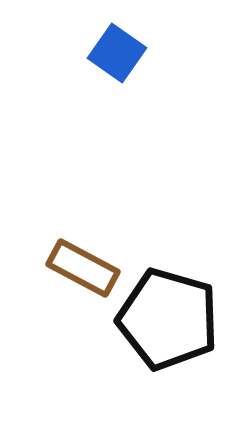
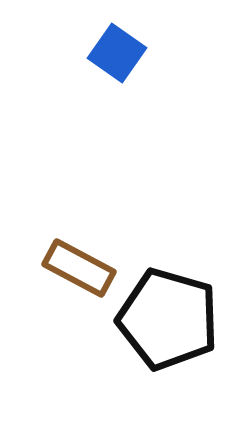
brown rectangle: moved 4 px left
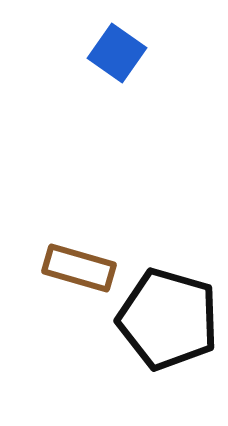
brown rectangle: rotated 12 degrees counterclockwise
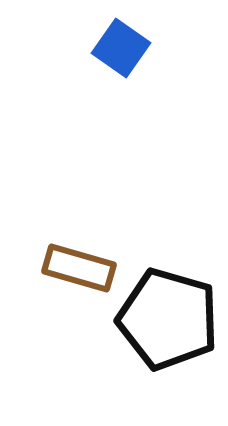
blue square: moved 4 px right, 5 px up
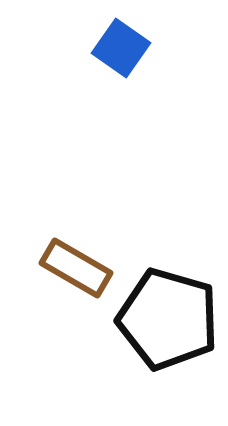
brown rectangle: moved 3 px left; rotated 14 degrees clockwise
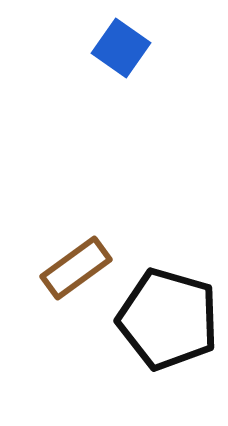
brown rectangle: rotated 66 degrees counterclockwise
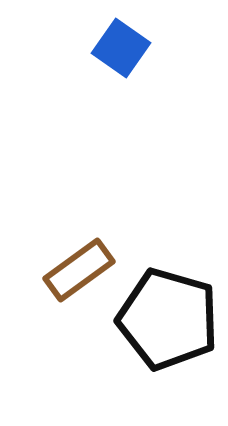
brown rectangle: moved 3 px right, 2 px down
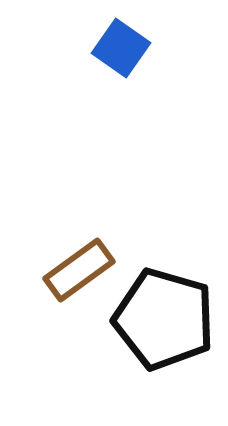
black pentagon: moved 4 px left
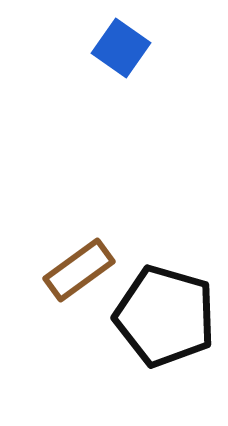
black pentagon: moved 1 px right, 3 px up
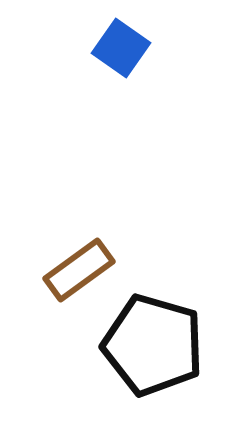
black pentagon: moved 12 px left, 29 px down
